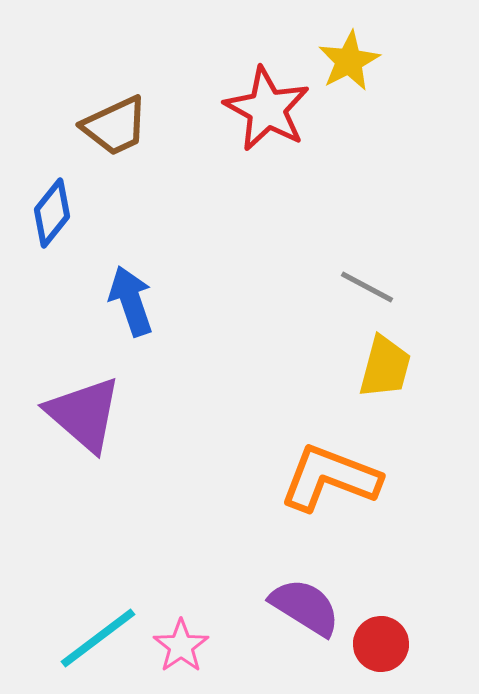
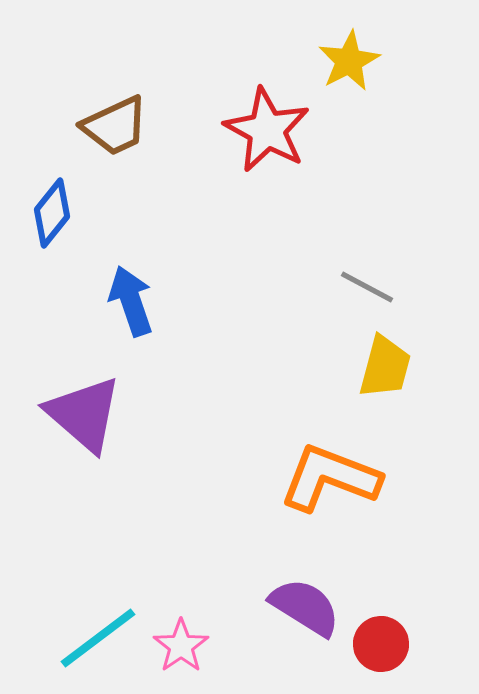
red star: moved 21 px down
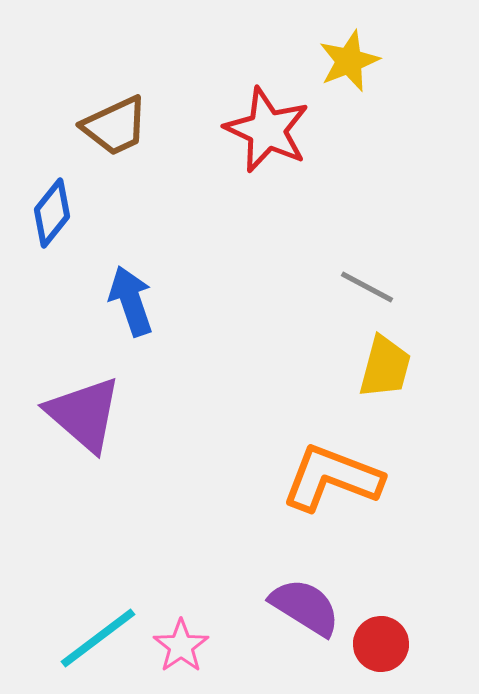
yellow star: rotated 6 degrees clockwise
red star: rotated 4 degrees counterclockwise
orange L-shape: moved 2 px right
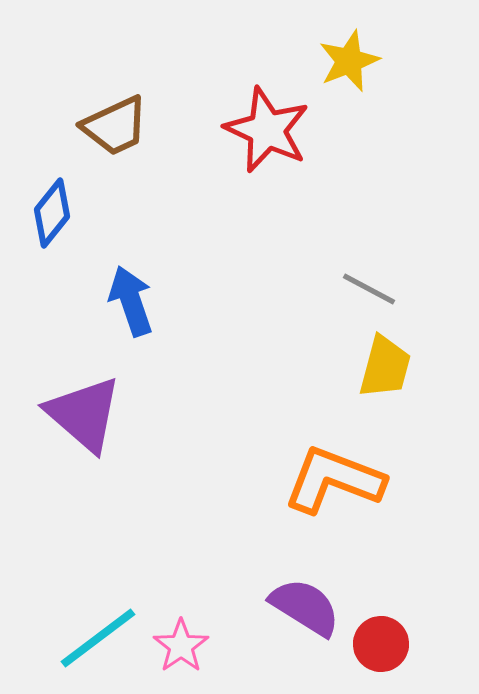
gray line: moved 2 px right, 2 px down
orange L-shape: moved 2 px right, 2 px down
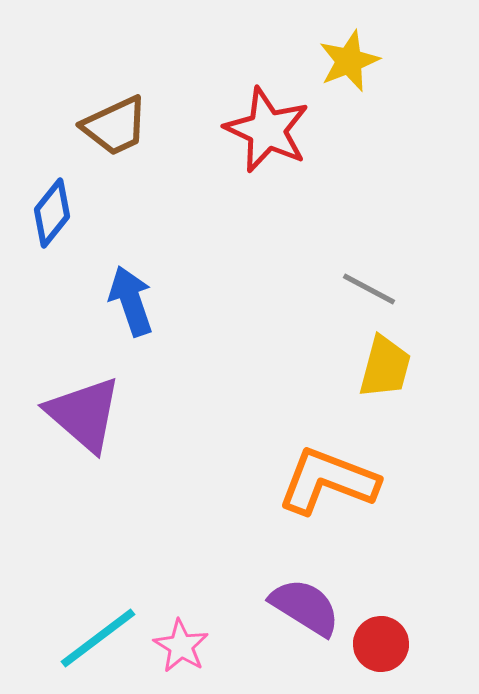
orange L-shape: moved 6 px left, 1 px down
pink star: rotated 6 degrees counterclockwise
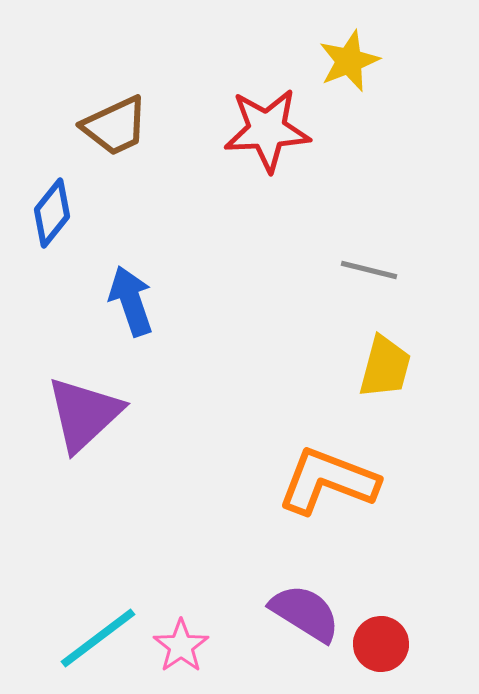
red star: rotated 28 degrees counterclockwise
gray line: moved 19 px up; rotated 14 degrees counterclockwise
purple triangle: rotated 36 degrees clockwise
purple semicircle: moved 6 px down
pink star: rotated 6 degrees clockwise
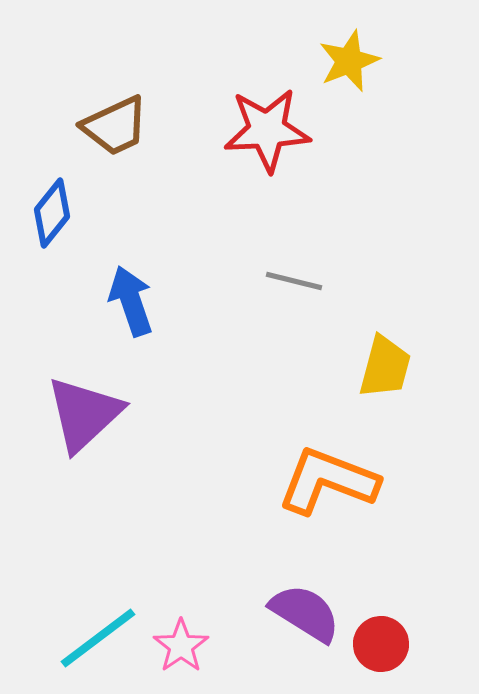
gray line: moved 75 px left, 11 px down
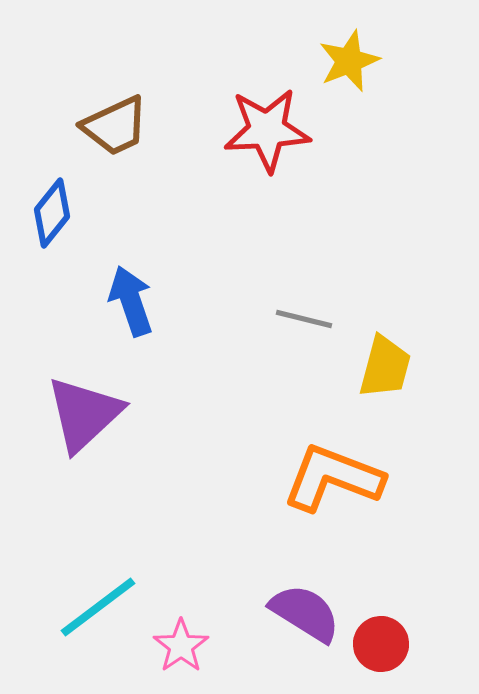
gray line: moved 10 px right, 38 px down
orange L-shape: moved 5 px right, 3 px up
cyan line: moved 31 px up
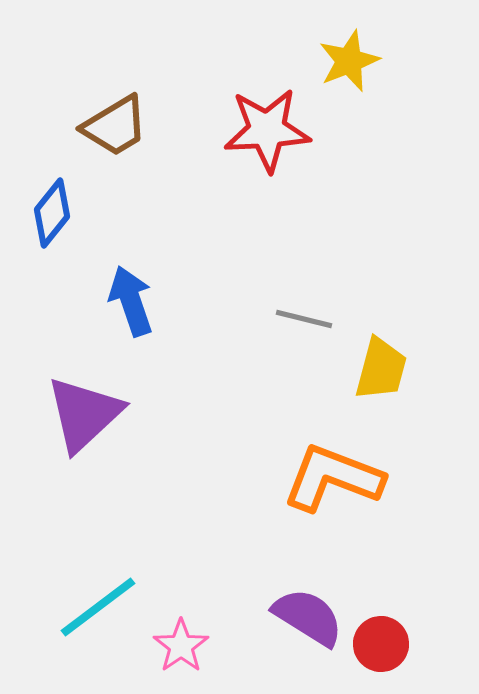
brown trapezoid: rotated 6 degrees counterclockwise
yellow trapezoid: moved 4 px left, 2 px down
purple semicircle: moved 3 px right, 4 px down
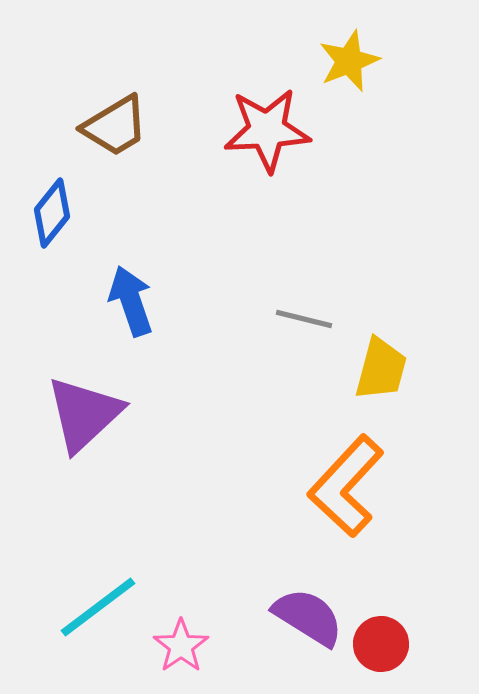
orange L-shape: moved 13 px right, 8 px down; rotated 68 degrees counterclockwise
